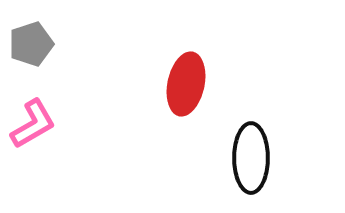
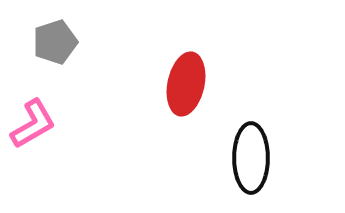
gray pentagon: moved 24 px right, 2 px up
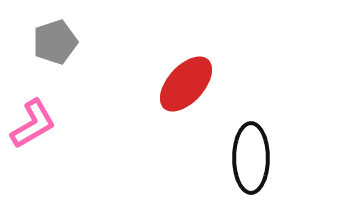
red ellipse: rotated 30 degrees clockwise
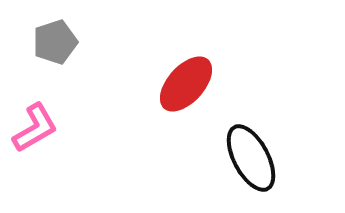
pink L-shape: moved 2 px right, 4 px down
black ellipse: rotated 28 degrees counterclockwise
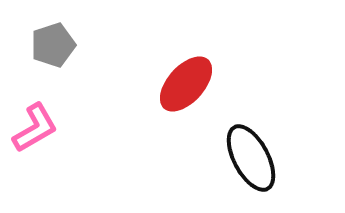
gray pentagon: moved 2 px left, 3 px down
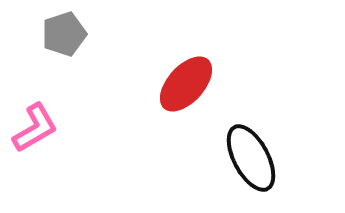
gray pentagon: moved 11 px right, 11 px up
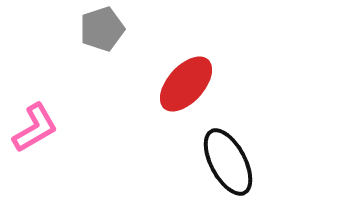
gray pentagon: moved 38 px right, 5 px up
black ellipse: moved 23 px left, 4 px down
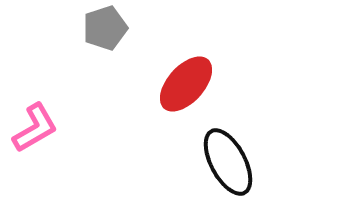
gray pentagon: moved 3 px right, 1 px up
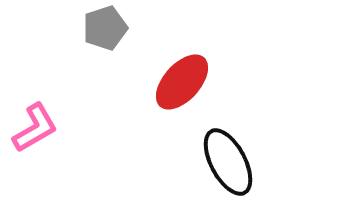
red ellipse: moved 4 px left, 2 px up
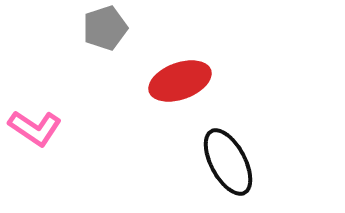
red ellipse: moved 2 px left, 1 px up; rotated 28 degrees clockwise
pink L-shape: rotated 64 degrees clockwise
